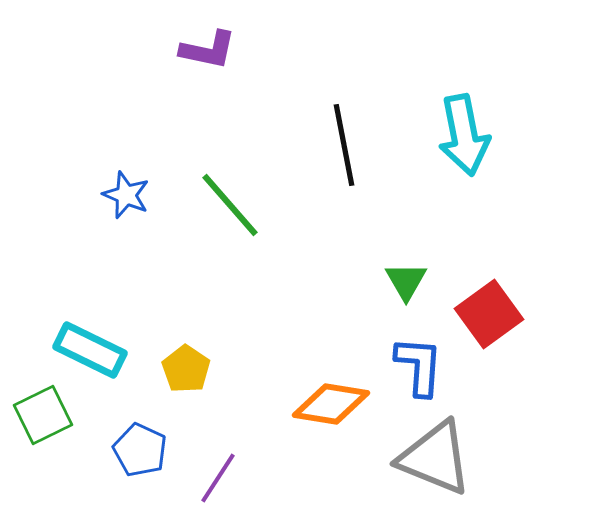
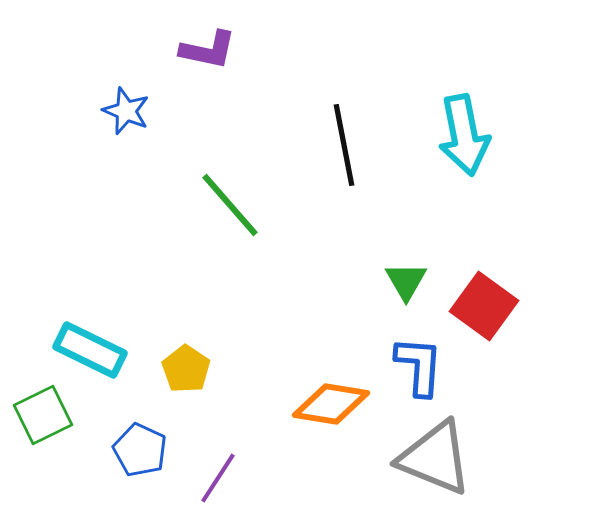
blue star: moved 84 px up
red square: moved 5 px left, 8 px up; rotated 18 degrees counterclockwise
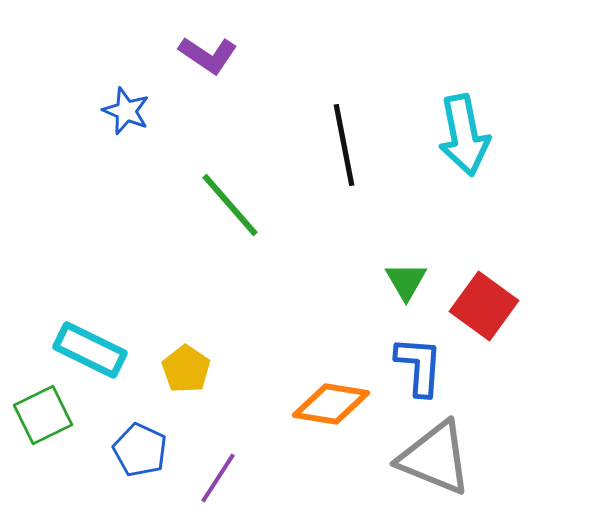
purple L-shape: moved 5 px down; rotated 22 degrees clockwise
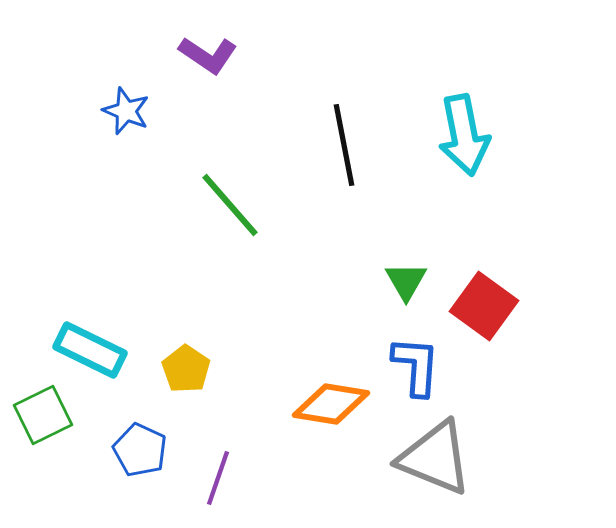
blue L-shape: moved 3 px left
purple line: rotated 14 degrees counterclockwise
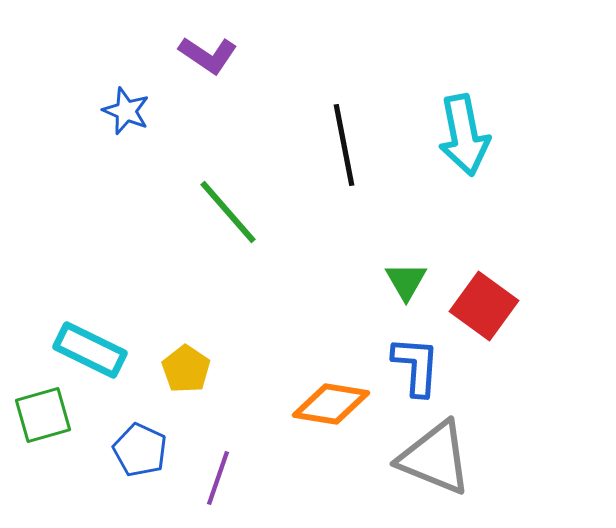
green line: moved 2 px left, 7 px down
green square: rotated 10 degrees clockwise
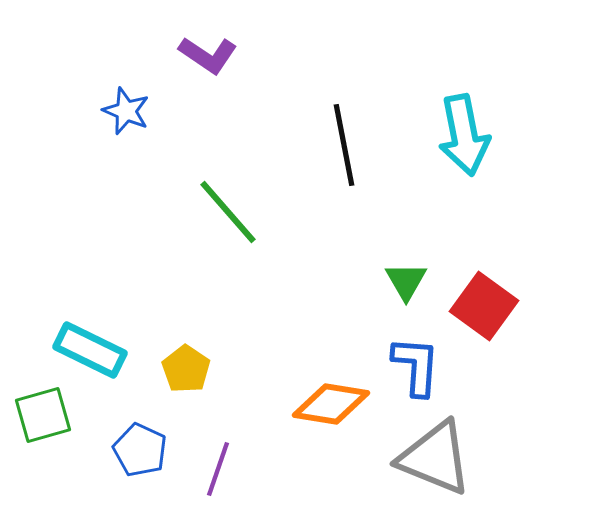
purple line: moved 9 px up
